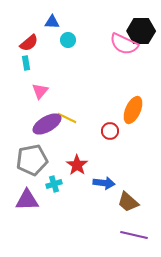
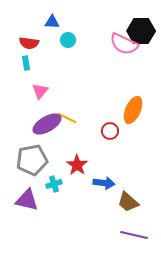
red semicircle: rotated 48 degrees clockwise
purple triangle: rotated 15 degrees clockwise
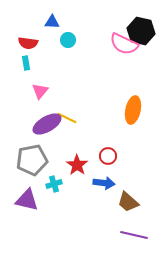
black hexagon: rotated 12 degrees clockwise
red semicircle: moved 1 px left
orange ellipse: rotated 12 degrees counterclockwise
red circle: moved 2 px left, 25 px down
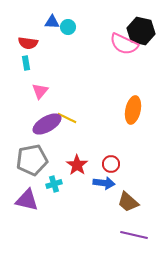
cyan circle: moved 13 px up
red circle: moved 3 px right, 8 px down
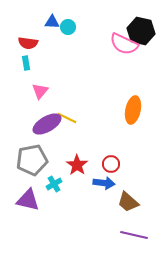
cyan cross: rotated 14 degrees counterclockwise
purple triangle: moved 1 px right
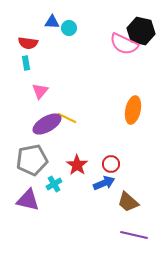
cyan circle: moved 1 px right, 1 px down
blue arrow: rotated 30 degrees counterclockwise
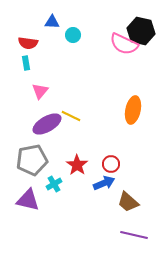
cyan circle: moved 4 px right, 7 px down
yellow line: moved 4 px right, 2 px up
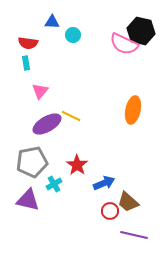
gray pentagon: moved 2 px down
red circle: moved 1 px left, 47 px down
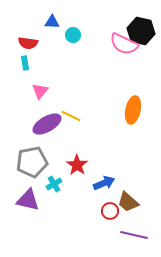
cyan rectangle: moved 1 px left
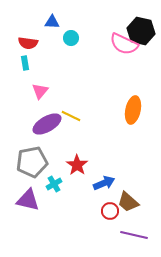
cyan circle: moved 2 px left, 3 px down
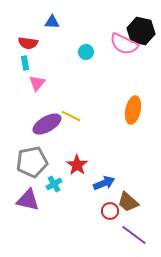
cyan circle: moved 15 px right, 14 px down
pink triangle: moved 3 px left, 8 px up
purple line: rotated 24 degrees clockwise
